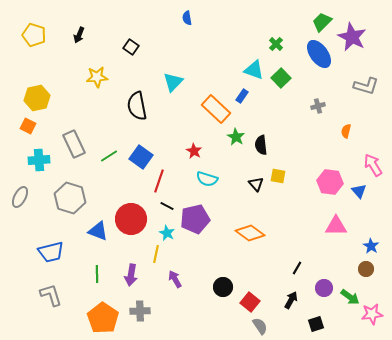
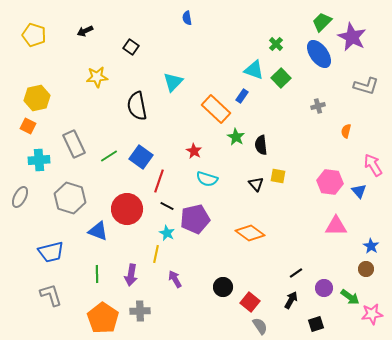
black arrow at (79, 35): moved 6 px right, 4 px up; rotated 42 degrees clockwise
red circle at (131, 219): moved 4 px left, 10 px up
black line at (297, 268): moved 1 px left, 5 px down; rotated 24 degrees clockwise
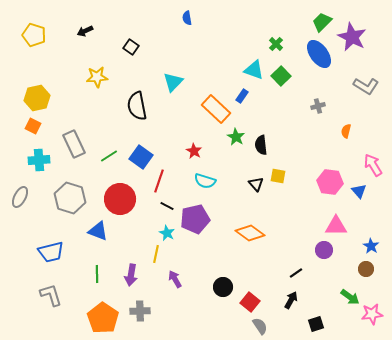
green square at (281, 78): moved 2 px up
gray L-shape at (366, 86): rotated 15 degrees clockwise
orange square at (28, 126): moved 5 px right
cyan semicircle at (207, 179): moved 2 px left, 2 px down
red circle at (127, 209): moved 7 px left, 10 px up
purple circle at (324, 288): moved 38 px up
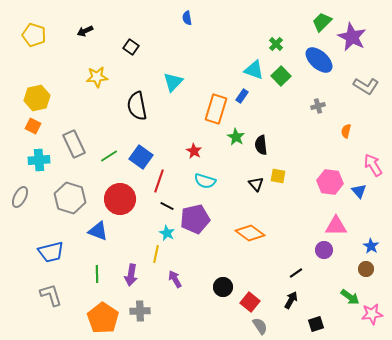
blue ellipse at (319, 54): moved 6 px down; rotated 12 degrees counterclockwise
orange rectangle at (216, 109): rotated 64 degrees clockwise
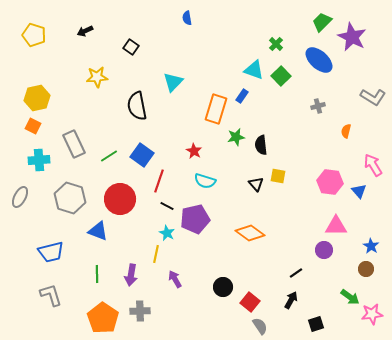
gray L-shape at (366, 86): moved 7 px right, 11 px down
green star at (236, 137): rotated 30 degrees clockwise
blue square at (141, 157): moved 1 px right, 2 px up
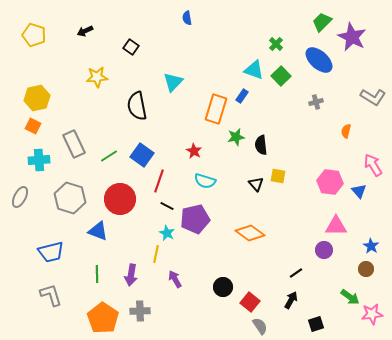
gray cross at (318, 106): moved 2 px left, 4 px up
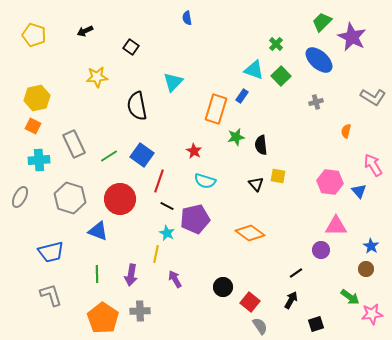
purple circle at (324, 250): moved 3 px left
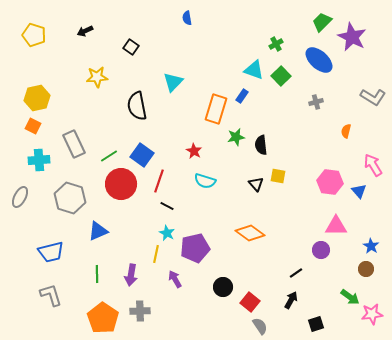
green cross at (276, 44): rotated 16 degrees clockwise
red circle at (120, 199): moved 1 px right, 15 px up
purple pentagon at (195, 219): moved 29 px down
blue triangle at (98, 231): rotated 45 degrees counterclockwise
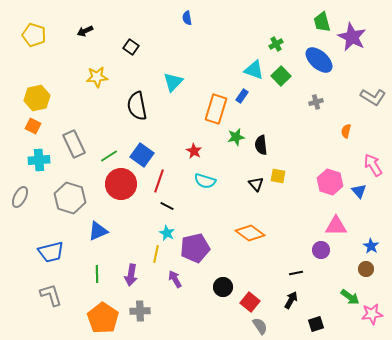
green trapezoid at (322, 22): rotated 60 degrees counterclockwise
pink hexagon at (330, 182): rotated 10 degrees clockwise
black line at (296, 273): rotated 24 degrees clockwise
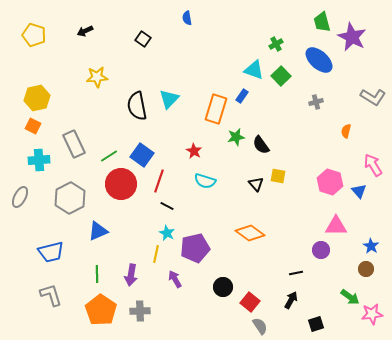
black square at (131, 47): moved 12 px right, 8 px up
cyan triangle at (173, 82): moved 4 px left, 17 px down
black semicircle at (261, 145): rotated 30 degrees counterclockwise
gray hexagon at (70, 198): rotated 16 degrees clockwise
orange pentagon at (103, 318): moved 2 px left, 8 px up
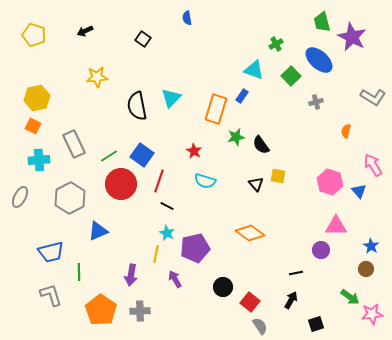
green square at (281, 76): moved 10 px right
cyan triangle at (169, 99): moved 2 px right, 1 px up
green line at (97, 274): moved 18 px left, 2 px up
